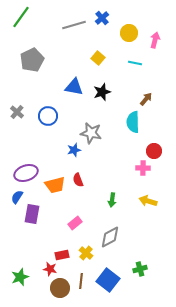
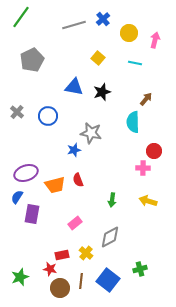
blue cross: moved 1 px right, 1 px down
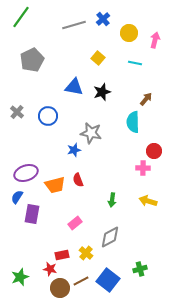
brown line: rotated 56 degrees clockwise
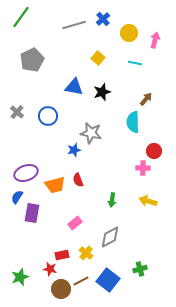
purple rectangle: moved 1 px up
brown circle: moved 1 px right, 1 px down
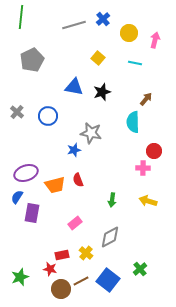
green line: rotated 30 degrees counterclockwise
green cross: rotated 24 degrees counterclockwise
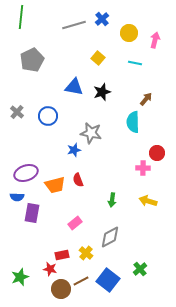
blue cross: moved 1 px left
red circle: moved 3 px right, 2 px down
blue semicircle: rotated 120 degrees counterclockwise
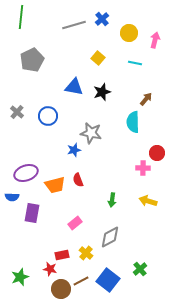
blue semicircle: moved 5 px left
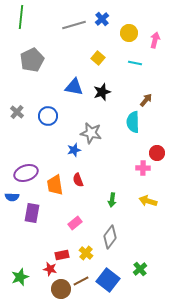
brown arrow: moved 1 px down
orange trapezoid: rotated 95 degrees clockwise
gray diamond: rotated 25 degrees counterclockwise
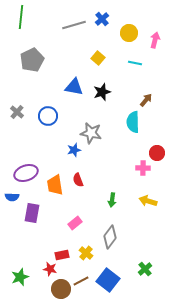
green cross: moved 5 px right
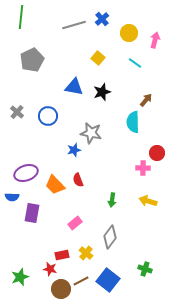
cyan line: rotated 24 degrees clockwise
orange trapezoid: rotated 35 degrees counterclockwise
green cross: rotated 32 degrees counterclockwise
